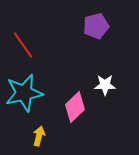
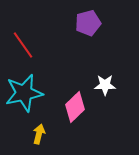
purple pentagon: moved 8 px left, 3 px up
yellow arrow: moved 2 px up
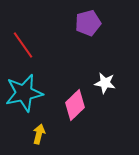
white star: moved 2 px up; rotated 10 degrees clockwise
pink diamond: moved 2 px up
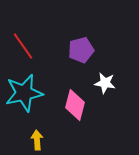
purple pentagon: moved 7 px left, 27 px down
red line: moved 1 px down
pink diamond: rotated 32 degrees counterclockwise
yellow arrow: moved 2 px left, 6 px down; rotated 18 degrees counterclockwise
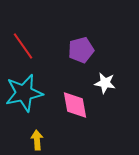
pink diamond: rotated 24 degrees counterclockwise
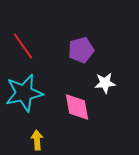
white star: rotated 15 degrees counterclockwise
pink diamond: moved 2 px right, 2 px down
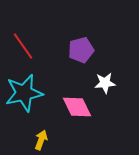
pink diamond: rotated 16 degrees counterclockwise
yellow arrow: moved 4 px right; rotated 24 degrees clockwise
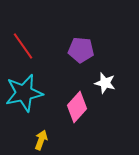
purple pentagon: rotated 20 degrees clockwise
white star: rotated 20 degrees clockwise
pink diamond: rotated 68 degrees clockwise
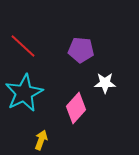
red line: rotated 12 degrees counterclockwise
white star: rotated 15 degrees counterclockwise
cyan star: rotated 15 degrees counterclockwise
pink diamond: moved 1 px left, 1 px down
